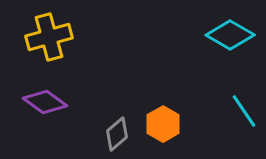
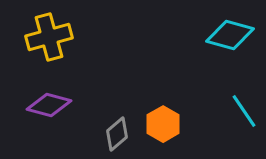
cyan diamond: rotated 15 degrees counterclockwise
purple diamond: moved 4 px right, 3 px down; rotated 21 degrees counterclockwise
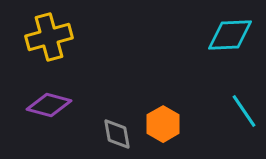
cyan diamond: rotated 18 degrees counterclockwise
gray diamond: rotated 60 degrees counterclockwise
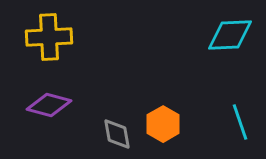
yellow cross: rotated 12 degrees clockwise
cyan line: moved 4 px left, 11 px down; rotated 15 degrees clockwise
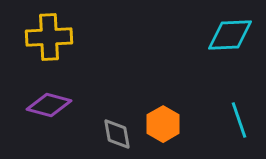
cyan line: moved 1 px left, 2 px up
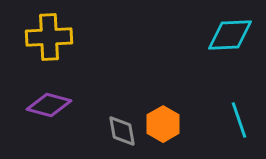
gray diamond: moved 5 px right, 3 px up
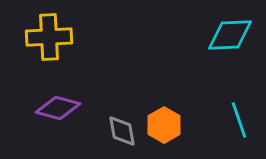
purple diamond: moved 9 px right, 3 px down
orange hexagon: moved 1 px right, 1 px down
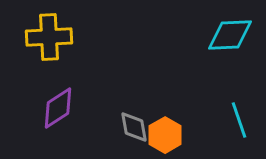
purple diamond: rotated 48 degrees counterclockwise
orange hexagon: moved 1 px right, 10 px down
gray diamond: moved 12 px right, 4 px up
